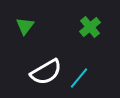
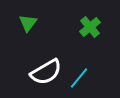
green triangle: moved 3 px right, 3 px up
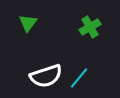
green cross: rotated 10 degrees clockwise
white semicircle: moved 4 px down; rotated 12 degrees clockwise
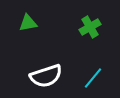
green triangle: rotated 42 degrees clockwise
cyan line: moved 14 px right
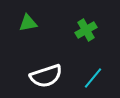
green cross: moved 4 px left, 3 px down
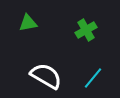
white semicircle: rotated 132 degrees counterclockwise
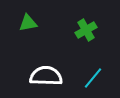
white semicircle: rotated 28 degrees counterclockwise
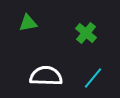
green cross: moved 3 px down; rotated 20 degrees counterclockwise
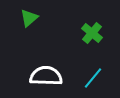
green triangle: moved 1 px right, 5 px up; rotated 30 degrees counterclockwise
green cross: moved 6 px right
